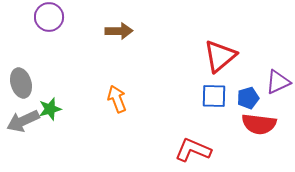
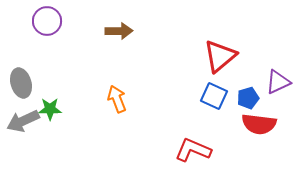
purple circle: moved 2 px left, 4 px down
blue square: rotated 24 degrees clockwise
green star: rotated 15 degrees clockwise
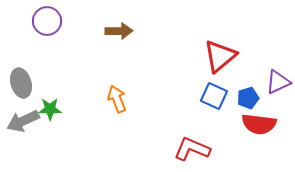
red L-shape: moved 1 px left, 1 px up
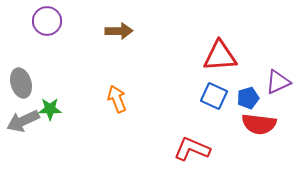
red triangle: rotated 36 degrees clockwise
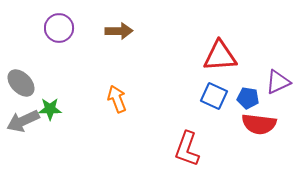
purple circle: moved 12 px right, 7 px down
gray ellipse: rotated 28 degrees counterclockwise
blue pentagon: rotated 25 degrees clockwise
red L-shape: moved 5 px left; rotated 93 degrees counterclockwise
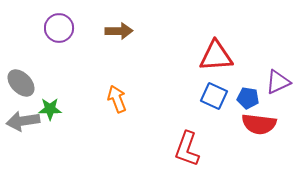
red triangle: moved 4 px left
gray arrow: rotated 16 degrees clockwise
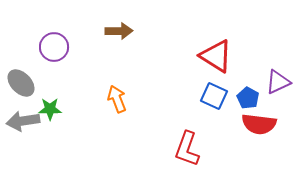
purple circle: moved 5 px left, 19 px down
red triangle: rotated 36 degrees clockwise
blue pentagon: rotated 20 degrees clockwise
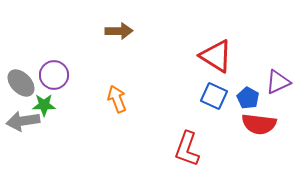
purple circle: moved 28 px down
green star: moved 6 px left, 4 px up
